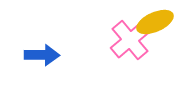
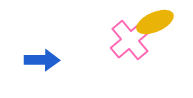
blue arrow: moved 5 px down
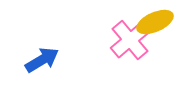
blue arrow: rotated 32 degrees counterclockwise
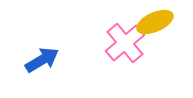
pink cross: moved 5 px left, 3 px down
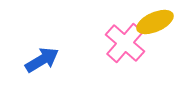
pink cross: rotated 9 degrees counterclockwise
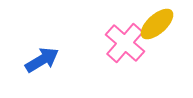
yellow ellipse: moved 2 px right, 2 px down; rotated 18 degrees counterclockwise
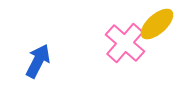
blue arrow: moved 4 px left, 1 px down; rotated 32 degrees counterclockwise
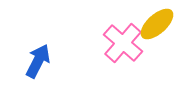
pink cross: moved 2 px left
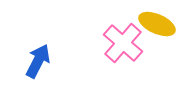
yellow ellipse: rotated 66 degrees clockwise
